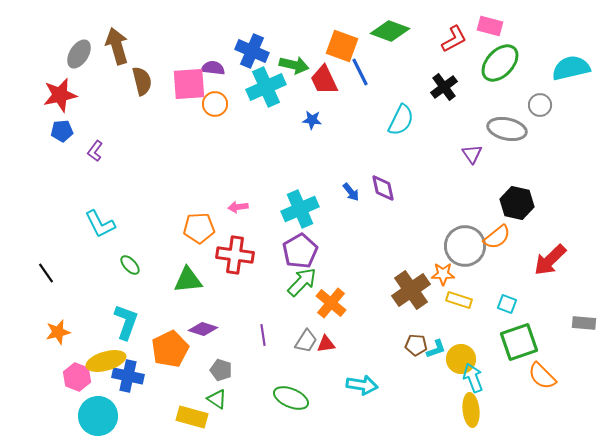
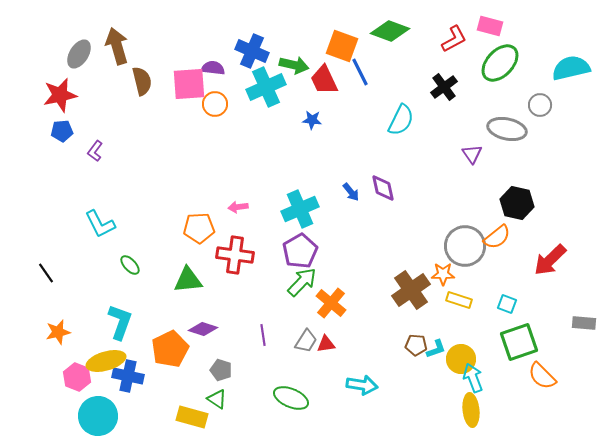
cyan L-shape at (126, 322): moved 6 px left
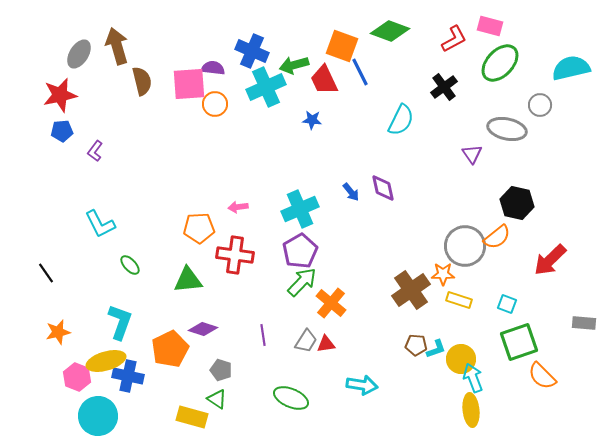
green arrow at (294, 65): rotated 152 degrees clockwise
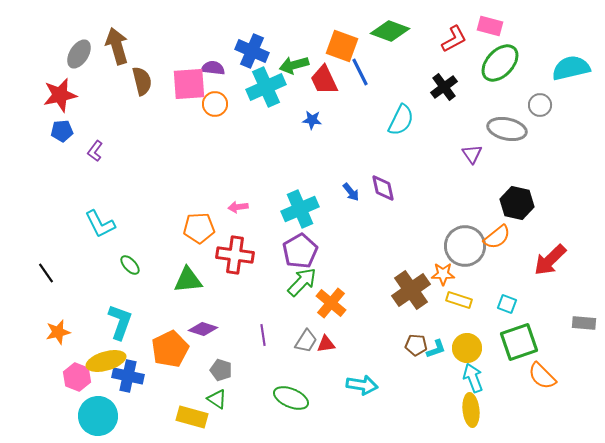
yellow circle at (461, 359): moved 6 px right, 11 px up
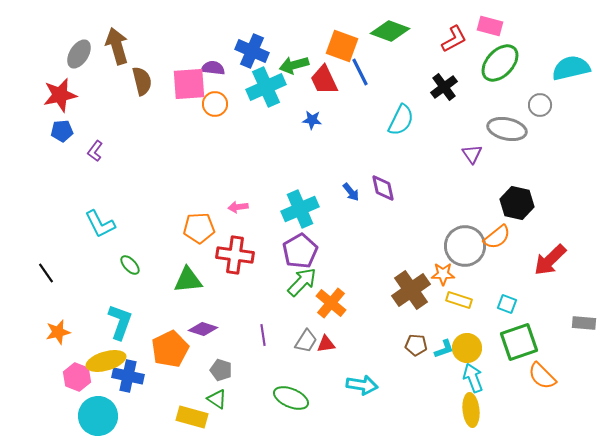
cyan L-shape at (436, 349): moved 8 px right
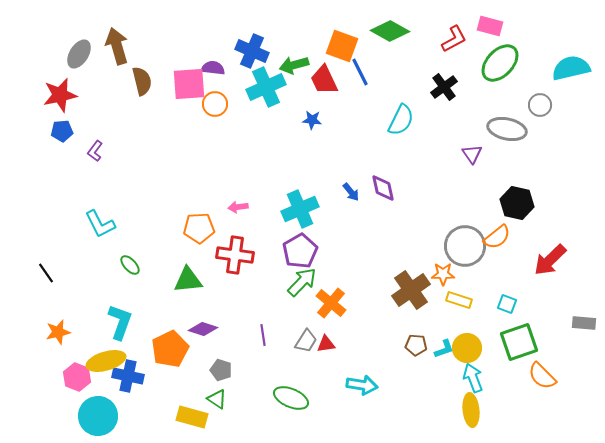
green diamond at (390, 31): rotated 9 degrees clockwise
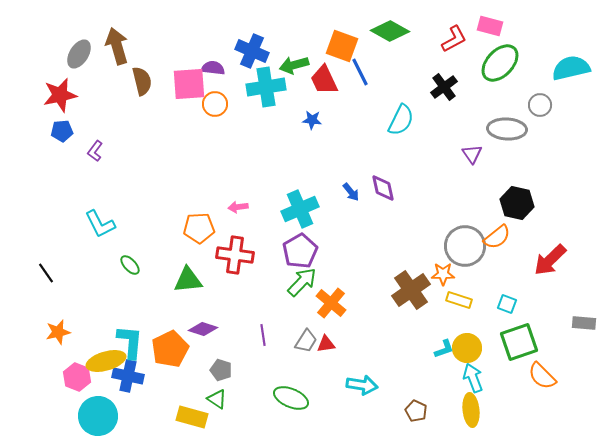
cyan cross at (266, 87): rotated 15 degrees clockwise
gray ellipse at (507, 129): rotated 9 degrees counterclockwise
cyan L-shape at (120, 322): moved 10 px right, 20 px down; rotated 15 degrees counterclockwise
brown pentagon at (416, 345): moved 66 px down; rotated 20 degrees clockwise
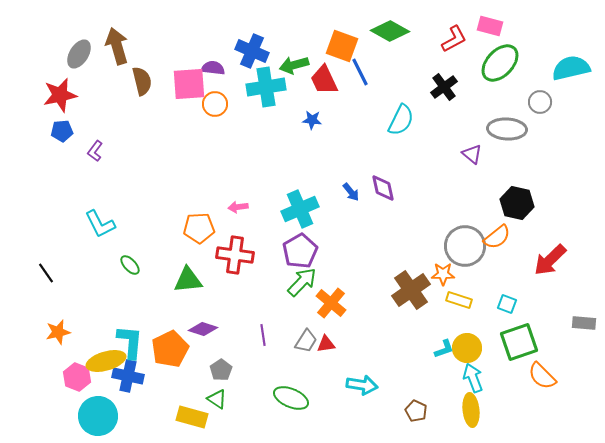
gray circle at (540, 105): moved 3 px up
purple triangle at (472, 154): rotated 15 degrees counterclockwise
gray pentagon at (221, 370): rotated 20 degrees clockwise
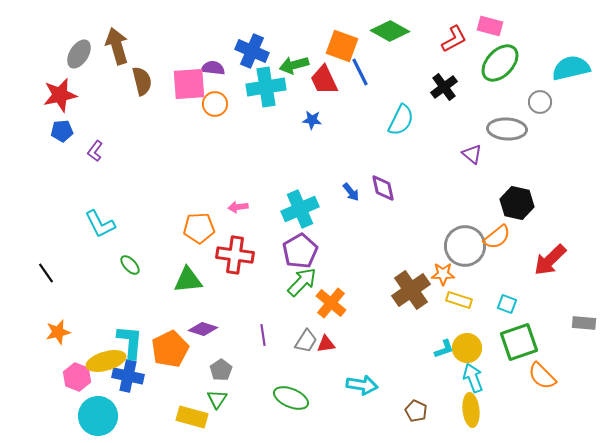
green triangle at (217, 399): rotated 30 degrees clockwise
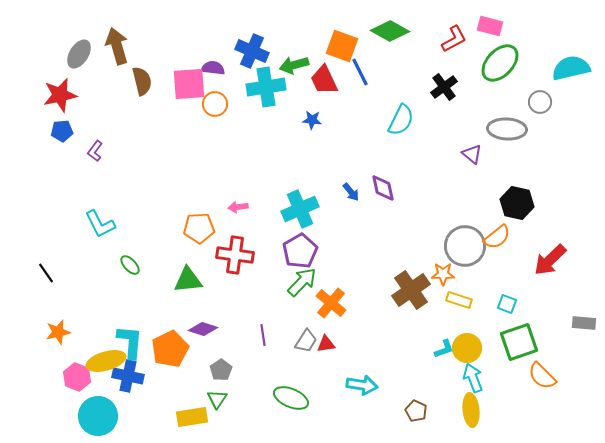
yellow rectangle at (192, 417): rotated 24 degrees counterclockwise
